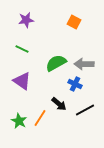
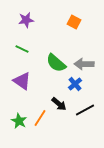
green semicircle: rotated 110 degrees counterclockwise
blue cross: rotated 24 degrees clockwise
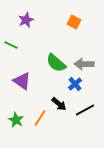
purple star: rotated 14 degrees counterclockwise
green line: moved 11 px left, 4 px up
green star: moved 3 px left, 1 px up
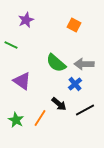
orange square: moved 3 px down
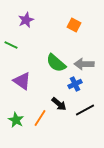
blue cross: rotated 16 degrees clockwise
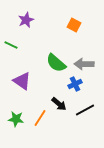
green star: moved 1 px up; rotated 21 degrees counterclockwise
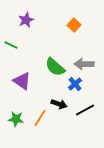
orange square: rotated 16 degrees clockwise
green semicircle: moved 1 px left, 4 px down
blue cross: rotated 16 degrees counterclockwise
black arrow: rotated 21 degrees counterclockwise
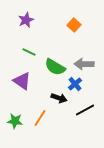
green line: moved 18 px right, 7 px down
green semicircle: rotated 10 degrees counterclockwise
black arrow: moved 6 px up
green star: moved 1 px left, 2 px down
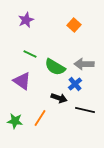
green line: moved 1 px right, 2 px down
black line: rotated 42 degrees clockwise
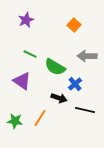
gray arrow: moved 3 px right, 8 px up
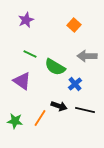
black arrow: moved 8 px down
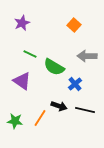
purple star: moved 4 px left, 3 px down
green semicircle: moved 1 px left
